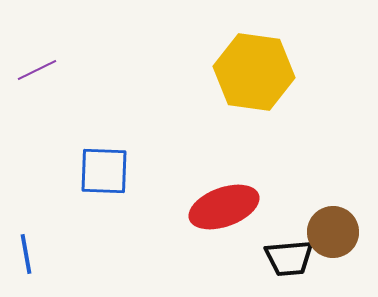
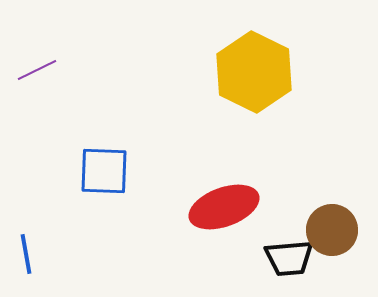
yellow hexagon: rotated 18 degrees clockwise
brown circle: moved 1 px left, 2 px up
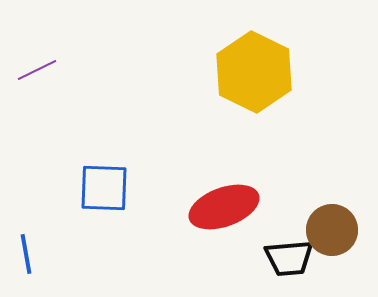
blue square: moved 17 px down
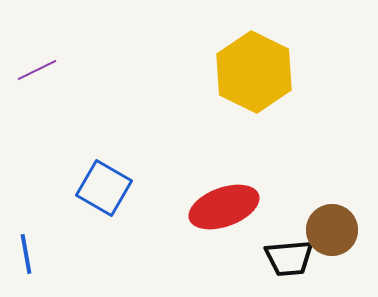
blue square: rotated 28 degrees clockwise
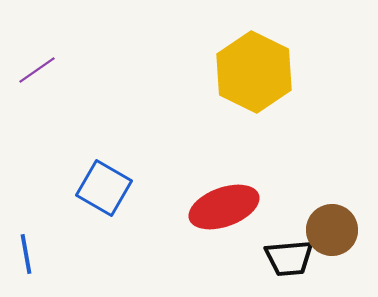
purple line: rotated 9 degrees counterclockwise
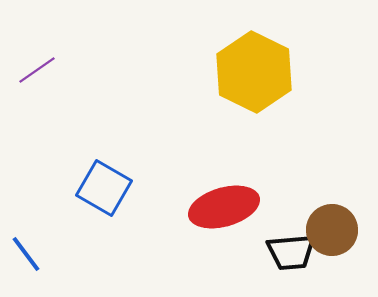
red ellipse: rotated 4 degrees clockwise
blue line: rotated 27 degrees counterclockwise
black trapezoid: moved 2 px right, 6 px up
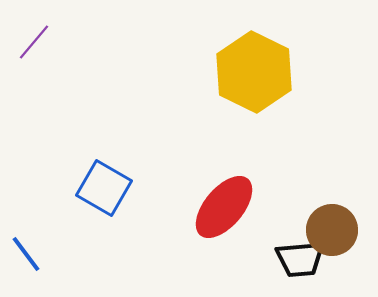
purple line: moved 3 px left, 28 px up; rotated 15 degrees counterclockwise
red ellipse: rotated 34 degrees counterclockwise
black trapezoid: moved 9 px right, 7 px down
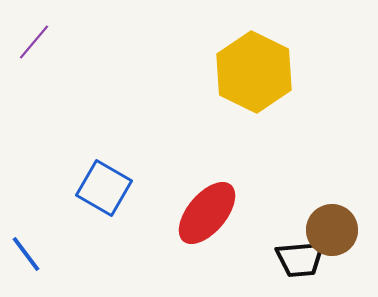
red ellipse: moved 17 px left, 6 px down
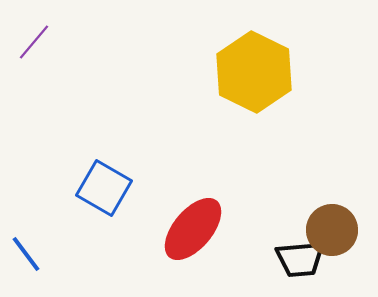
red ellipse: moved 14 px left, 16 px down
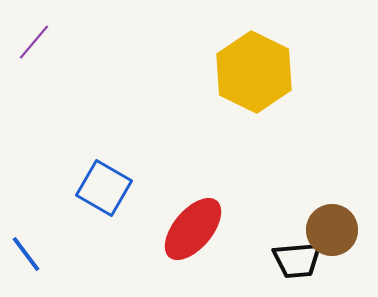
black trapezoid: moved 3 px left, 1 px down
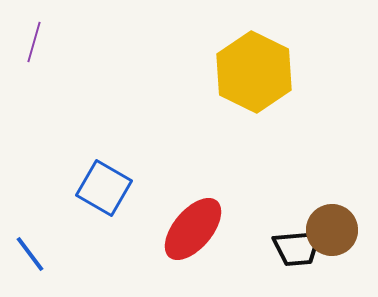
purple line: rotated 24 degrees counterclockwise
blue line: moved 4 px right
black trapezoid: moved 12 px up
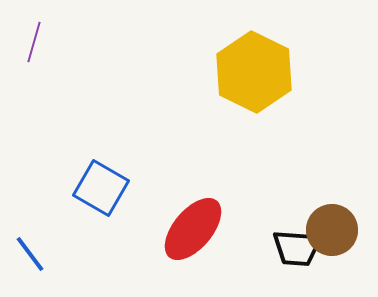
blue square: moved 3 px left
black trapezoid: rotated 9 degrees clockwise
